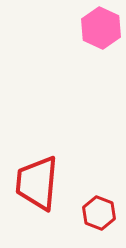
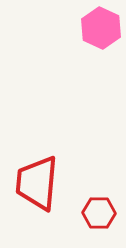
red hexagon: rotated 20 degrees counterclockwise
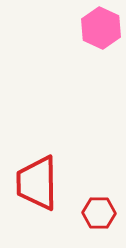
red trapezoid: rotated 6 degrees counterclockwise
